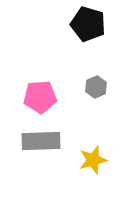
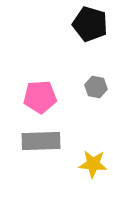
black pentagon: moved 2 px right
gray hexagon: rotated 25 degrees counterclockwise
yellow star: moved 4 px down; rotated 20 degrees clockwise
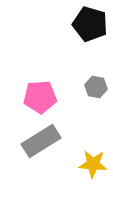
gray rectangle: rotated 30 degrees counterclockwise
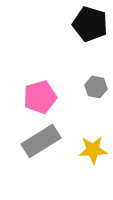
pink pentagon: rotated 12 degrees counterclockwise
yellow star: moved 14 px up; rotated 8 degrees counterclockwise
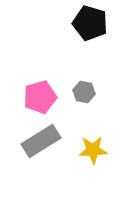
black pentagon: moved 1 px up
gray hexagon: moved 12 px left, 5 px down
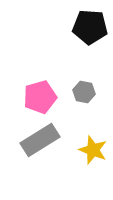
black pentagon: moved 4 px down; rotated 12 degrees counterclockwise
gray rectangle: moved 1 px left, 1 px up
yellow star: rotated 24 degrees clockwise
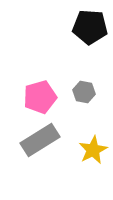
yellow star: rotated 24 degrees clockwise
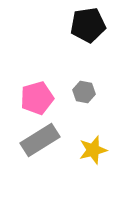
black pentagon: moved 2 px left, 2 px up; rotated 12 degrees counterclockwise
pink pentagon: moved 3 px left, 1 px down
yellow star: rotated 12 degrees clockwise
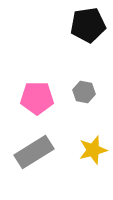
pink pentagon: rotated 16 degrees clockwise
gray rectangle: moved 6 px left, 12 px down
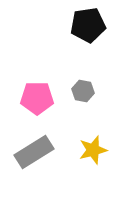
gray hexagon: moved 1 px left, 1 px up
